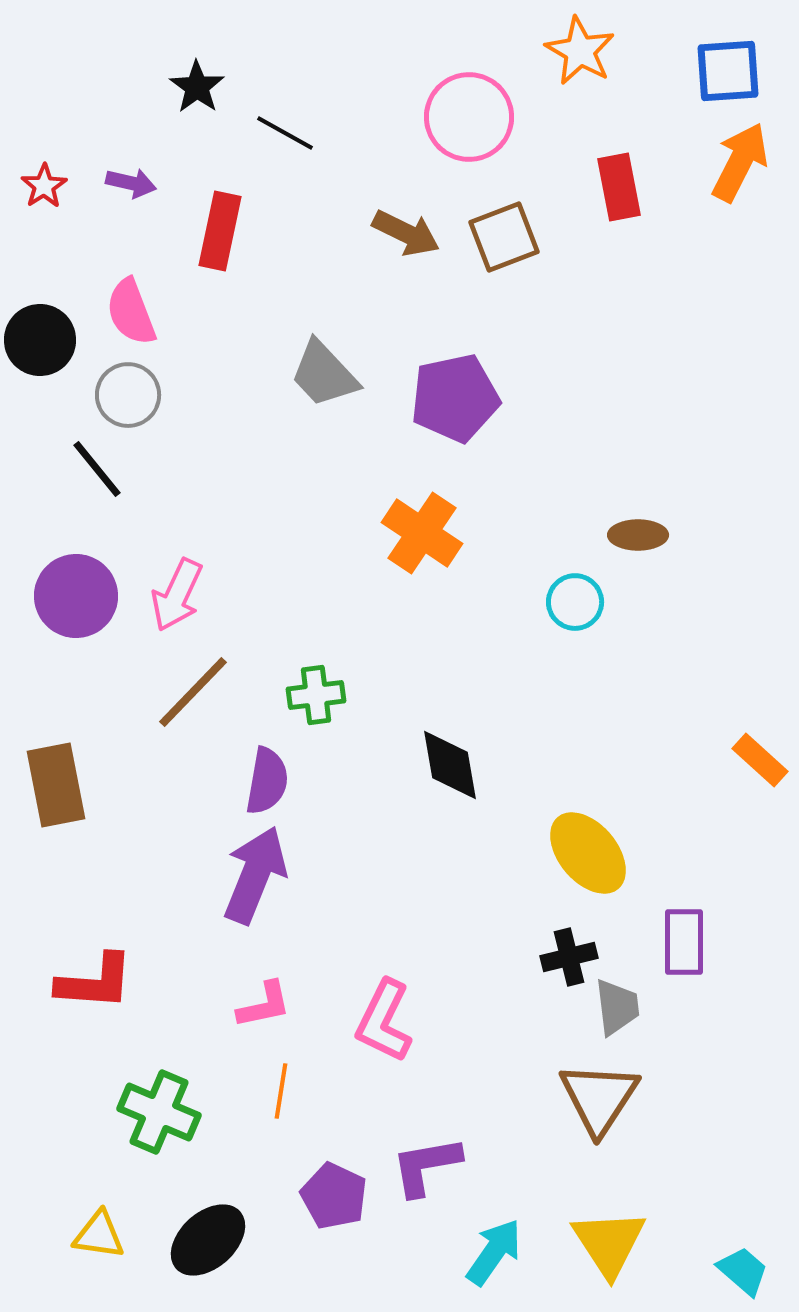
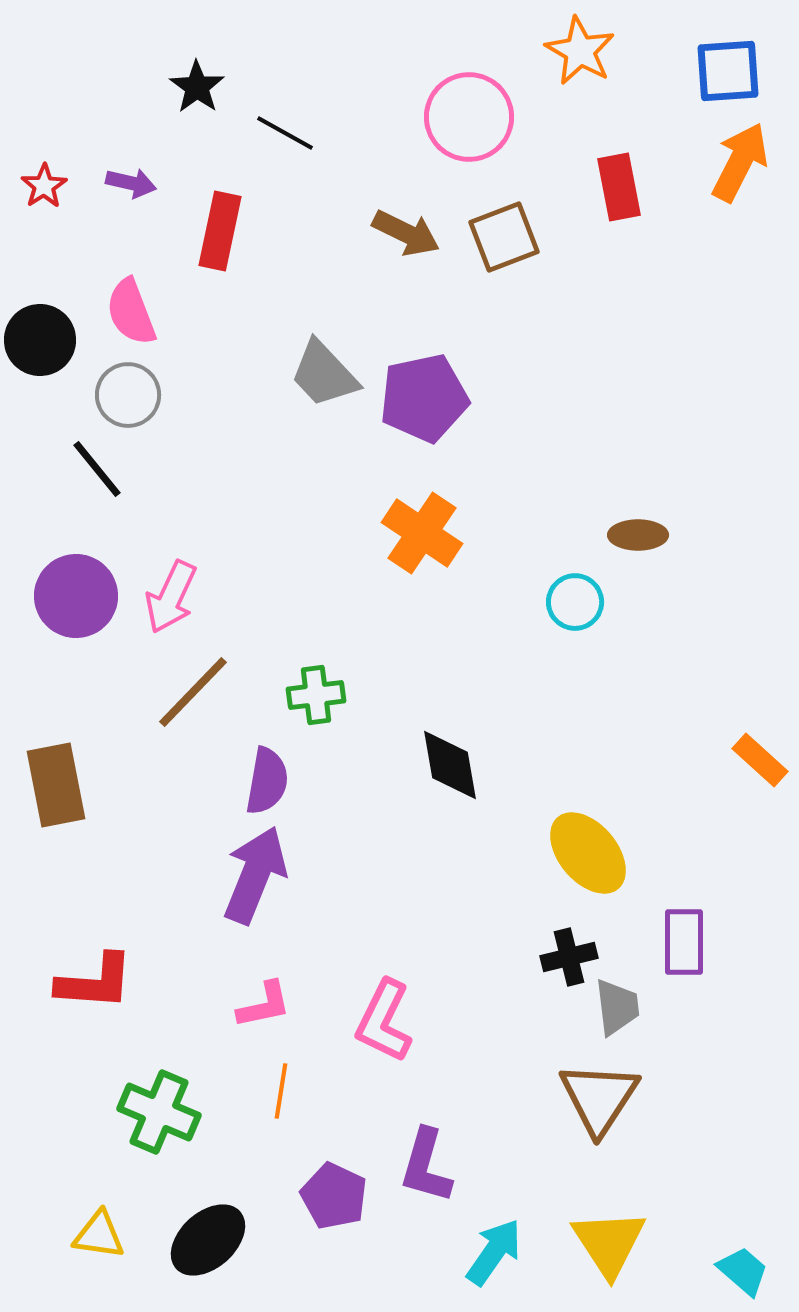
purple pentagon at (455, 398): moved 31 px left
pink arrow at (177, 595): moved 6 px left, 2 px down
purple L-shape at (426, 1166): rotated 64 degrees counterclockwise
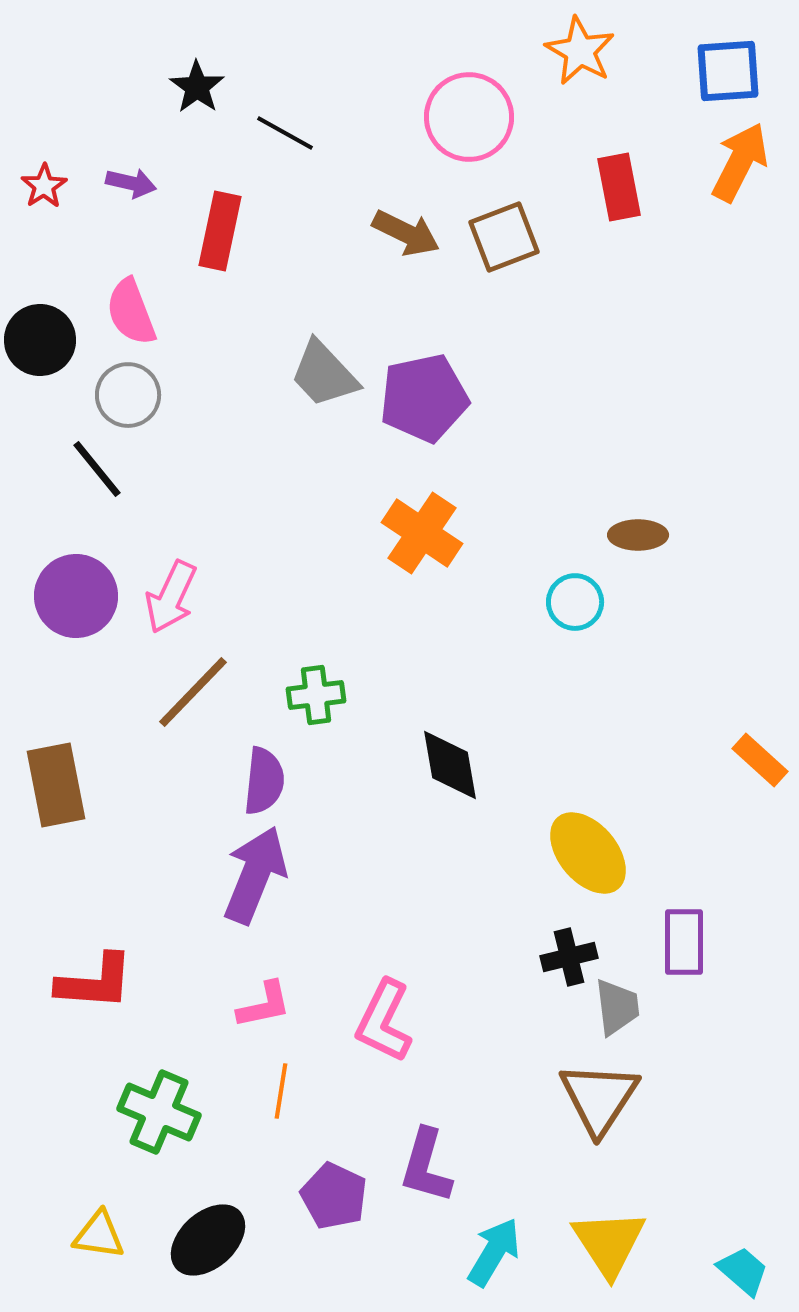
purple semicircle at (267, 781): moved 3 px left; rotated 4 degrees counterclockwise
cyan arrow at (494, 1252): rotated 4 degrees counterclockwise
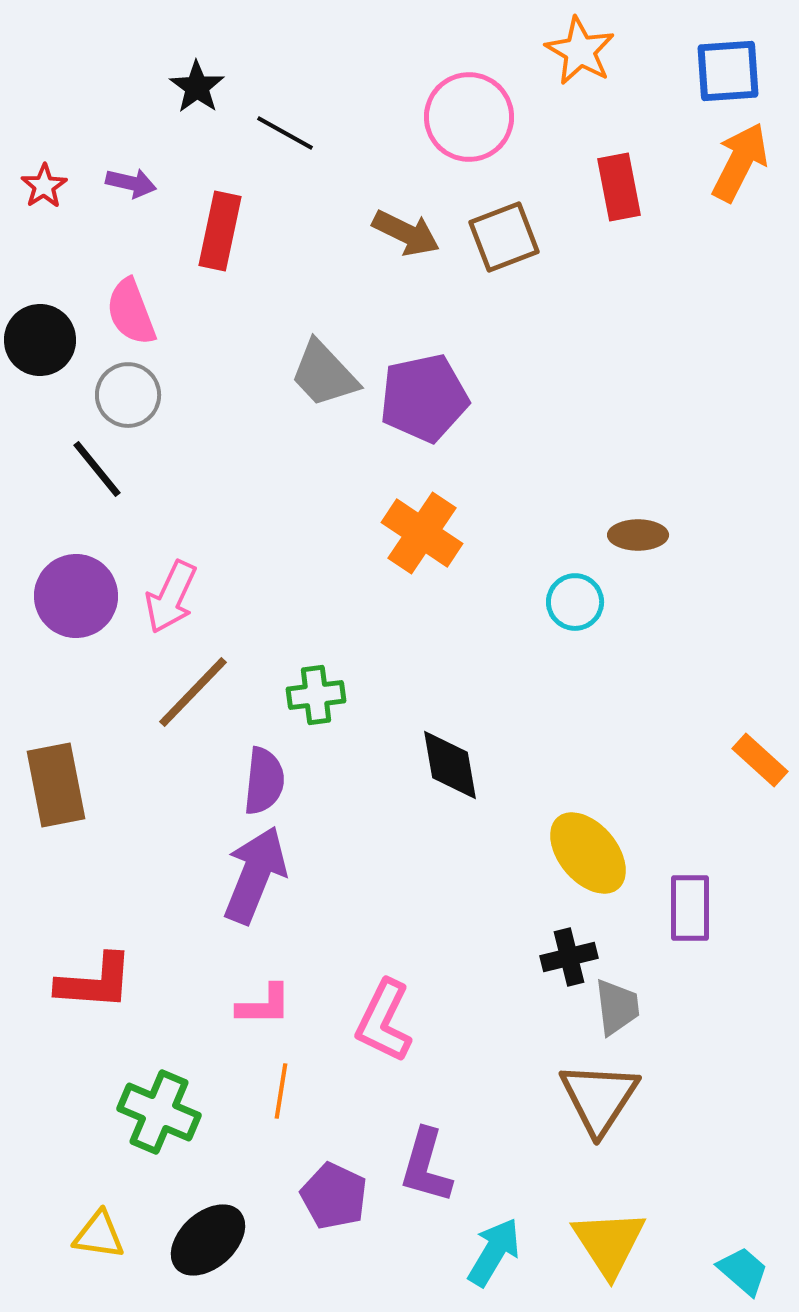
purple rectangle at (684, 942): moved 6 px right, 34 px up
pink L-shape at (264, 1005): rotated 12 degrees clockwise
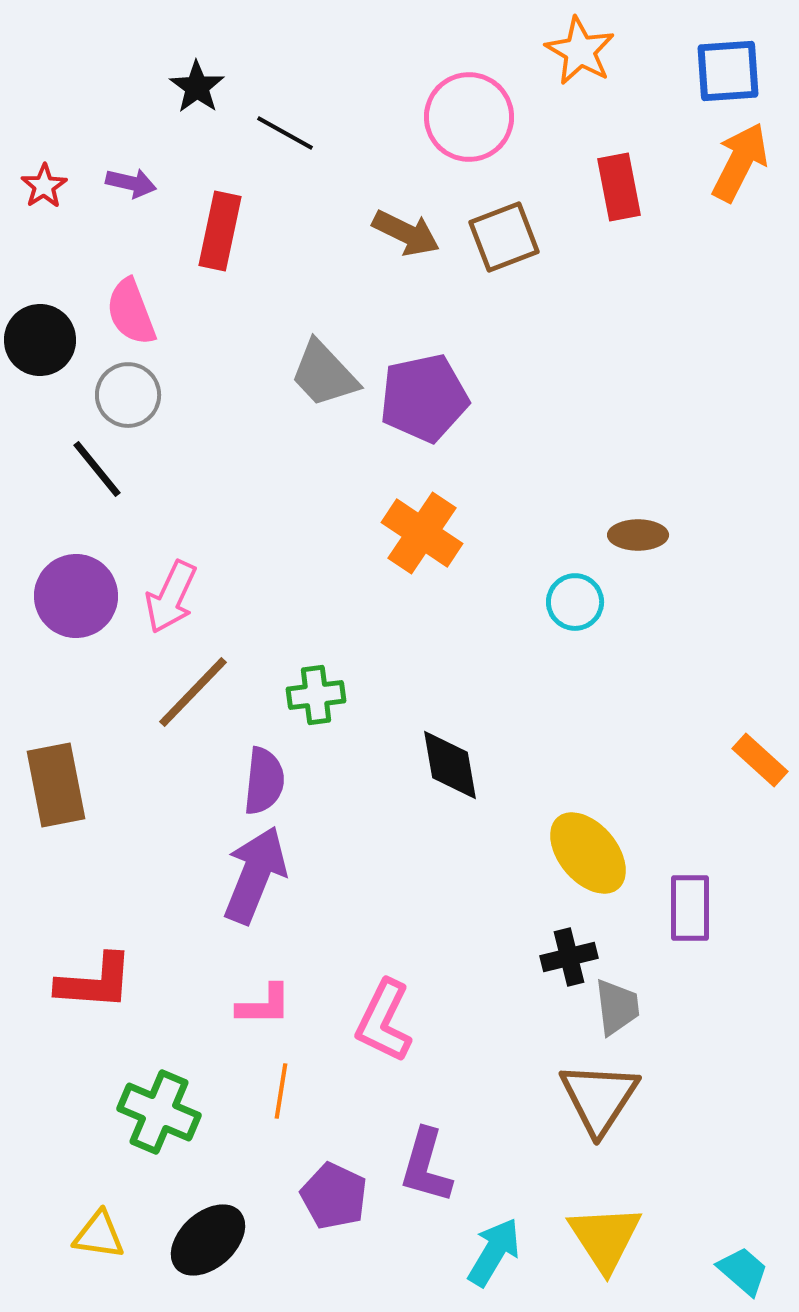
yellow triangle at (609, 1243): moved 4 px left, 5 px up
